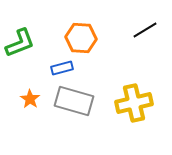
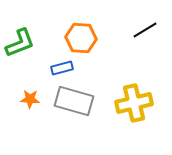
orange star: rotated 30 degrees counterclockwise
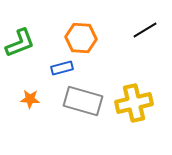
gray rectangle: moved 9 px right
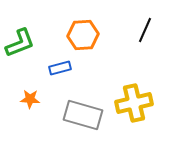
black line: rotated 35 degrees counterclockwise
orange hexagon: moved 2 px right, 3 px up; rotated 8 degrees counterclockwise
blue rectangle: moved 2 px left
gray rectangle: moved 14 px down
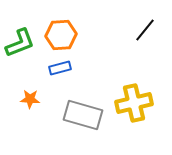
black line: rotated 15 degrees clockwise
orange hexagon: moved 22 px left
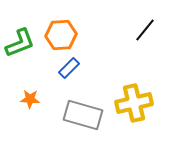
blue rectangle: moved 9 px right; rotated 30 degrees counterclockwise
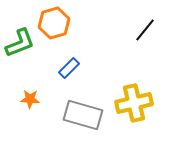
orange hexagon: moved 7 px left, 12 px up; rotated 12 degrees counterclockwise
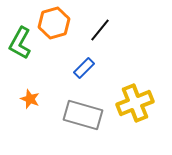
black line: moved 45 px left
green L-shape: rotated 140 degrees clockwise
blue rectangle: moved 15 px right
orange star: rotated 18 degrees clockwise
yellow cross: moved 1 px right; rotated 9 degrees counterclockwise
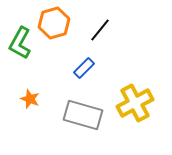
yellow cross: rotated 6 degrees counterclockwise
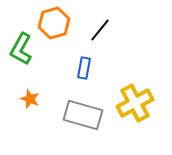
green L-shape: moved 1 px right, 6 px down
blue rectangle: rotated 35 degrees counterclockwise
